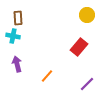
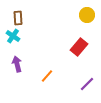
cyan cross: rotated 24 degrees clockwise
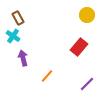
brown rectangle: rotated 24 degrees counterclockwise
purple arrow: moved 6 px right, 6 px up
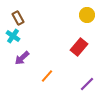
purple arrow: moved 1 px left; rotated 119 degrees counterclockwise
